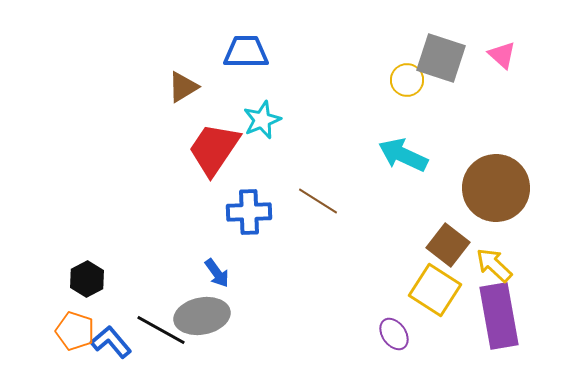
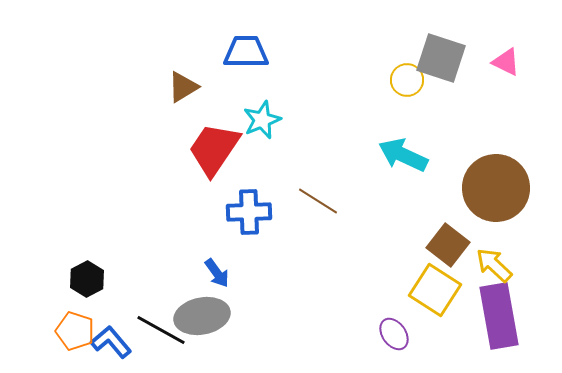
pink triangle: moved 4 px right, 7 px down; rotated 16 degrees counterclockwise
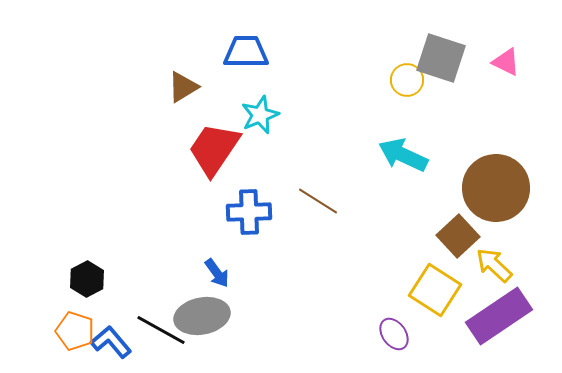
cyan star: moved 2 px left, 5 px up
brown square: moved 10 px right, 9 px up; rotated 9 degrees clockwise
purple rectangle: rotated 66 degrees clockwise
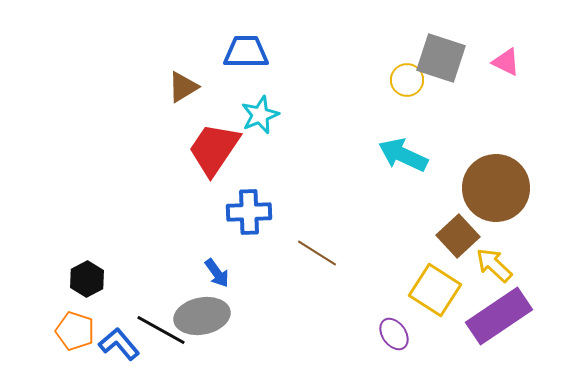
brown line: moved 1 px left, 52 px down
blue L-shape: moved 8 px right, 2 px down
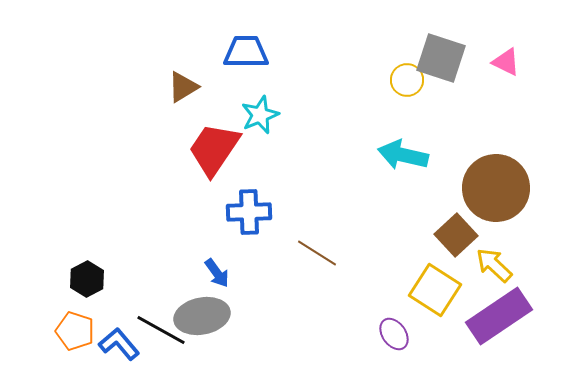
cyan arrow: rotated 12 degrees counterclockwise
brown square: moved 2 px left, 1 px up
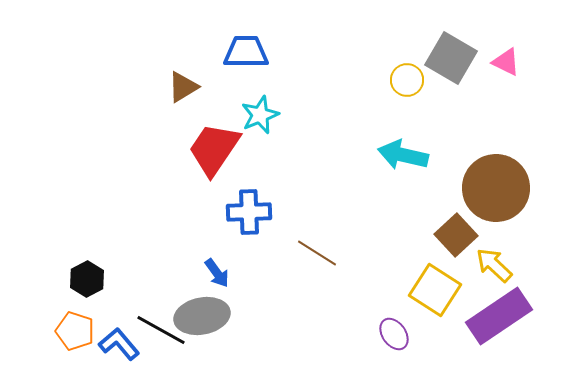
gray square: moved 10 px right; rotated 12 degrees clockwise
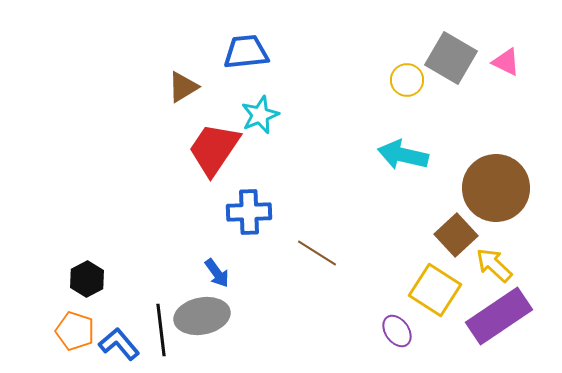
blue trapezoid: rotated 6 degrees counterclockwise
black line: rotated 54 degrees clockwise
purple ellipse: moved 3 px right, 3 px up
